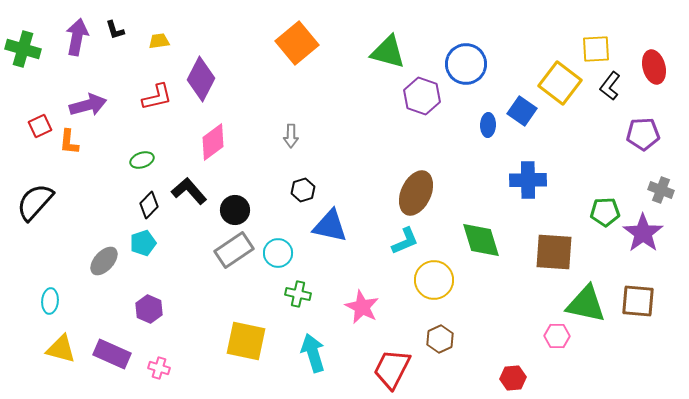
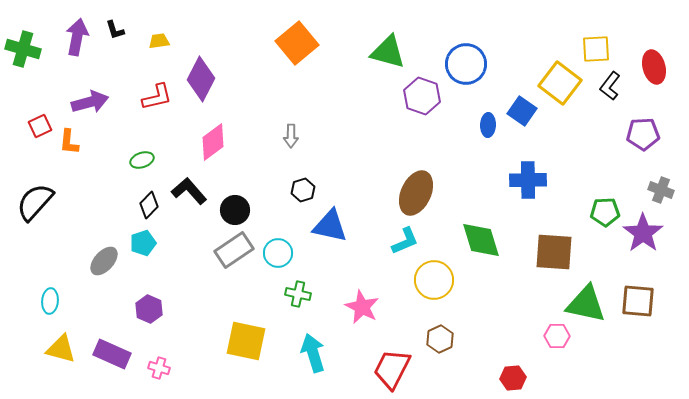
purple arrow at (88, 105): moved 2 px right, 3 px up
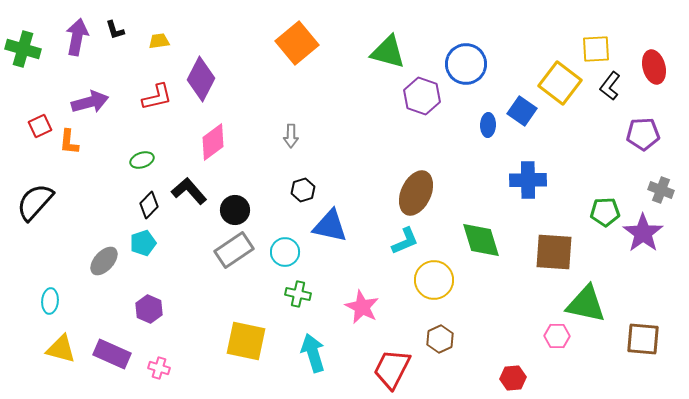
cyan circle at (278, 253): moved 7 px right, 1 px up
brown square at (638, 301): moved 5 px right, 38 px down
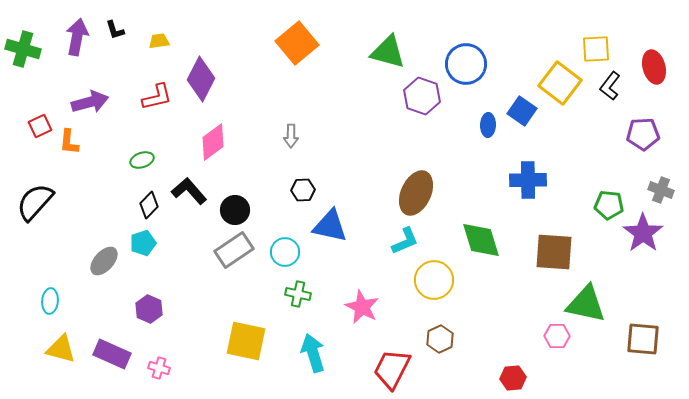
black hexagon at (303, 190): rotated 15 degrees clockwise
green pentagon at (605, 212): moved 4 px right, 7 px up; rotated 8 degrees clockwise
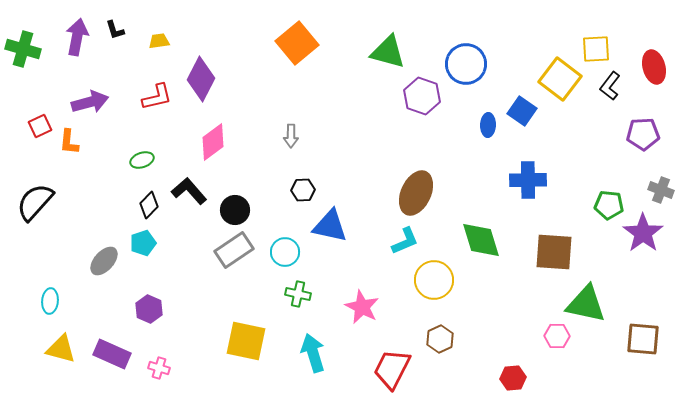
yellow square at (560, 83): moved 4 px up
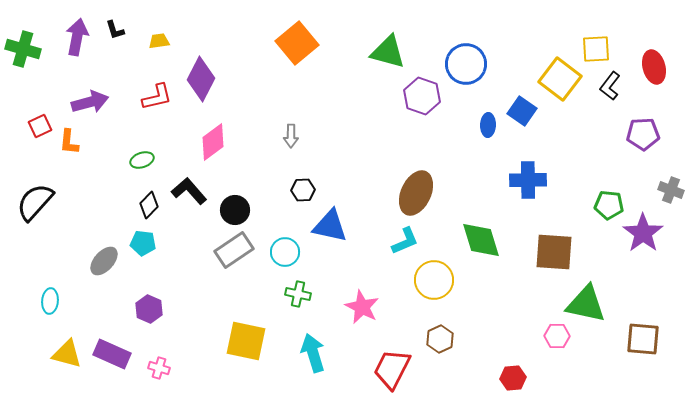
gray cross at (661, 190): moved 10 px right
cyan pentagon at (143, 243): rotated 25 degrees clockwise
yellow triangle at (61, 349): moved 6 px right, 5 px down
